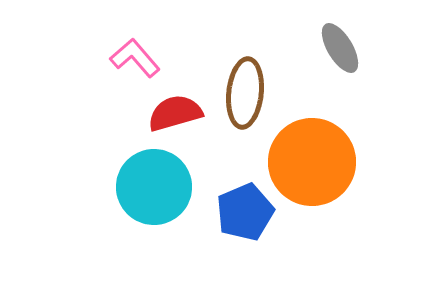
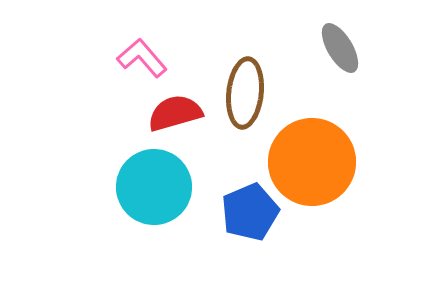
pink L-shape: moved 7 px right
blue pentagon: moved 5 px right
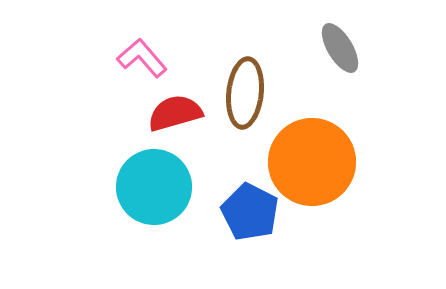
blue pentagon: rotated 22 degrees counterclockwise
